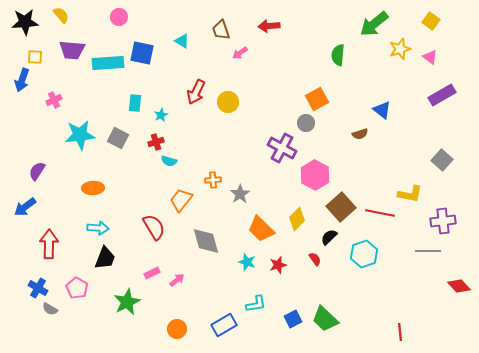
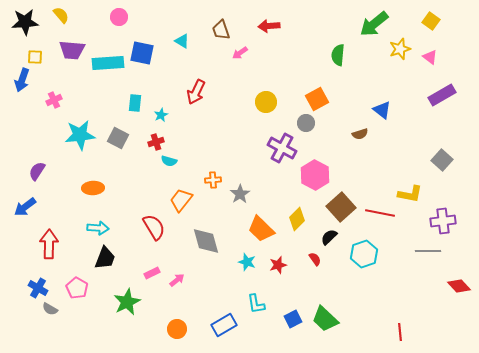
yellow circle at (228, 102): moved 38 px right
cyan L-shape at (256, 304): rotated 90 degrees clockwise
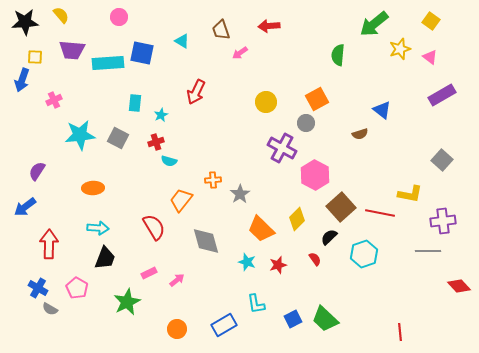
pink rectangle at (152, 273): moved 3 px left
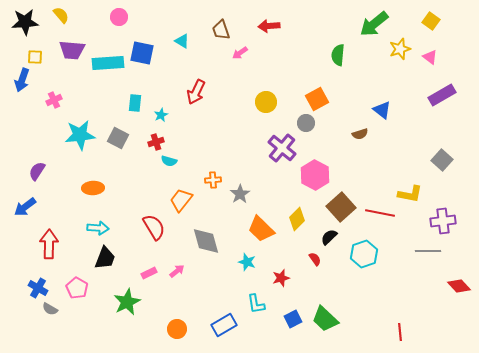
purple cross at (282, 148): rotated 12 degrees clockwise
red star at (278, 265): moved 3 px right, 13 px down
pink arrow at (177, 280): moved 9 px up
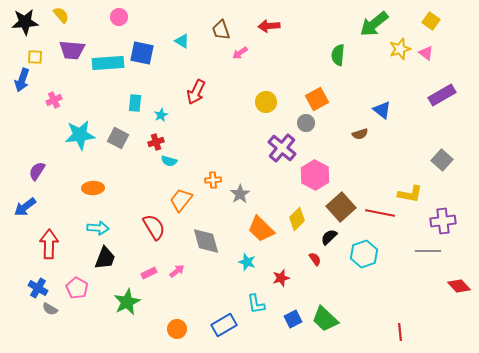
pink triangle at (430, 57): moved 4 px left, 4 px up
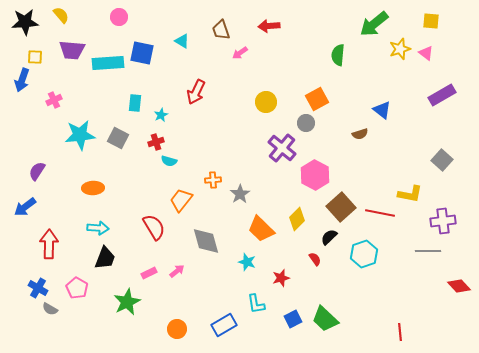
yellow square at (431, 21): rotated 30 degrees counterclockwise
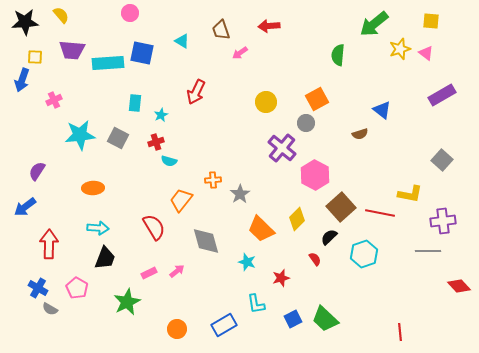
pink circle at (119, 17): moved 11 px right, 4 px up
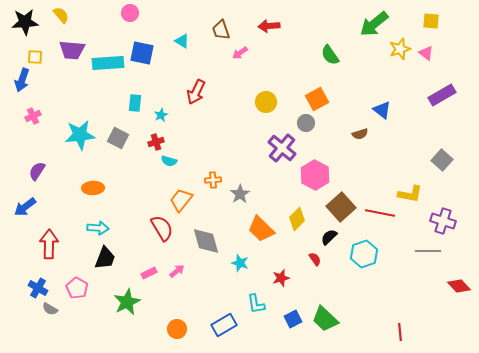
green semicircle at (338, 55): moved 8 px left; rotated 40 degrees counterclockwise
pink cross at (54, 100): moved 21 px left, 16 px down
purple cross at (443, 221): rotated 25 degrees clockwise
red semicircle at (154, 227): moved 8 px right, 1 px down
cyan star at (247, 262): moved 7 px left, 1 px down
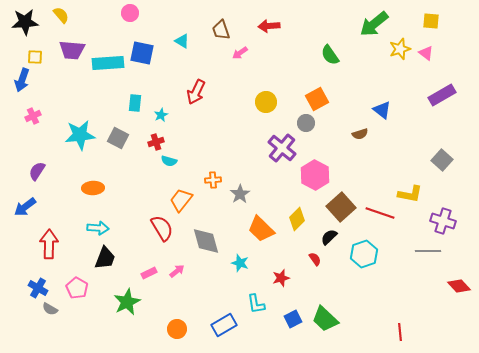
red line at (380, 213): rotated 8 degrees clockwise
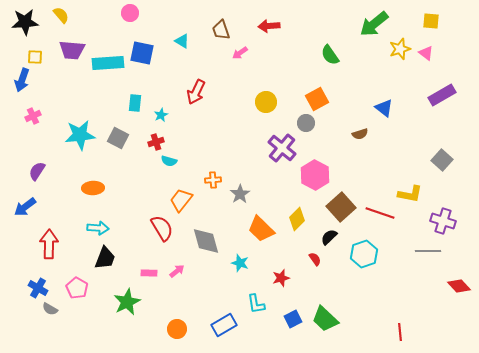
blue triangle at (382, 110): moved 2 px right, 2 px up
pink rectangle at (149, 273): rotated 28 degrees clockwise
